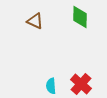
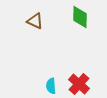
red cross: moved 2 px left
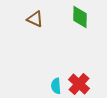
brown triangle: moved 2 px up
cyan semicircle: moved 5 px right
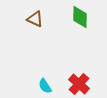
cyan semicircle: moved 11 px left; rotated 28 degrees counterclockwise
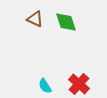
green diamond: moved 14 px left, 5 px down; rotated 20 degrees counterclockwise
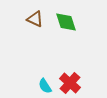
red cross: moved 9 px left, 1 px up
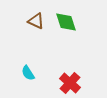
brown triangle: moved 1 px right, 2 px down
cyan semicircle: moved 17 px left, 13 px up
